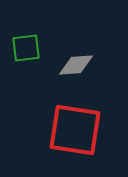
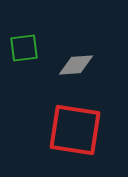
green square: moved 2 px left
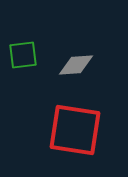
green square: moved 1 px left, 7 px down
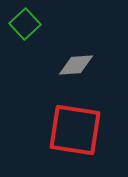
green square: moved 2 px right, 31 px up; rotated 36 degrees counterclockwise
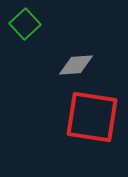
red square: moved 17 px right, 13 px up
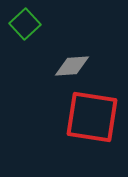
gray diamond: moved 4 px left, 1 px down
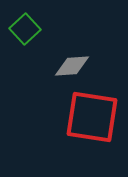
green square: moved 5 px down
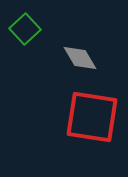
gray diamond: moved 8 px right, 8 px up; rotated 63 degrees clockwise
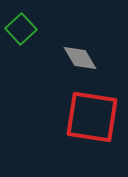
green square: moved 4 px left
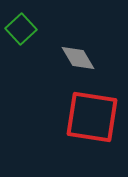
gray diamond: moved 2 px left
